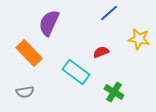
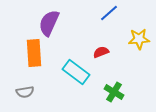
yellow star: rotated 15 degrees counterclockwise
orange rectangle: moved 5 px right; rotated 40 degrees clockwise
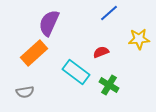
orange rectangle: rotated 52 degrees clockwise
green cross: moved 5 px left, 7 px up
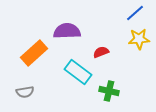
blue line: moved 26 px right
purple semicircle: moved 18 px right, 8 px down; rotated 64 degrees clockwise
cyan rectangle: moved 2 px right
green cross: moved 6 px down; rotated 18 degrees counterclockwise
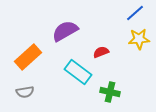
purple semicircle: moved 2 px left; rotated 28 degrees counterclockwise
orange rectangle: moved 6 px left, 4 px down
green cross: moved 1 px right, 1 px down
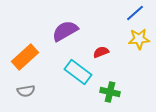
orange rectangle: moved 3 px left
gray semicircle: moved 1 px right, 1 px up
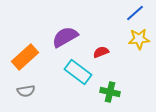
purple semicircle: moved 6 px down
